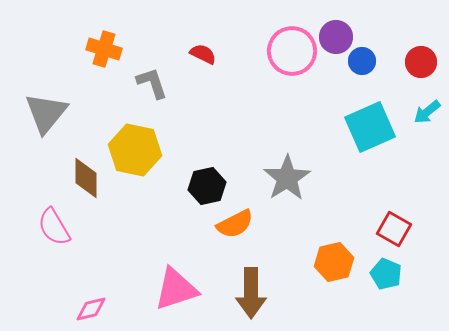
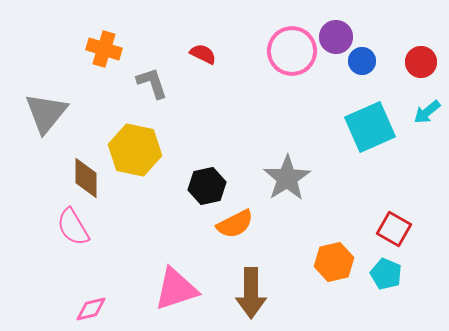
pink semicircle: moved 19 px right
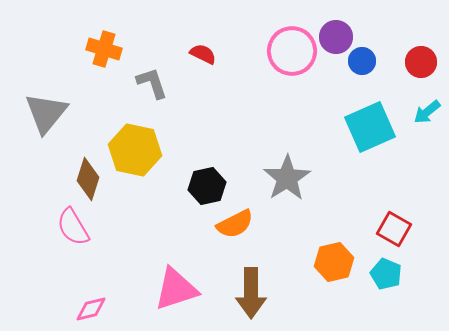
brown diamond: moved 2 px right, 1 px down; rotated 18 degrees clockwise
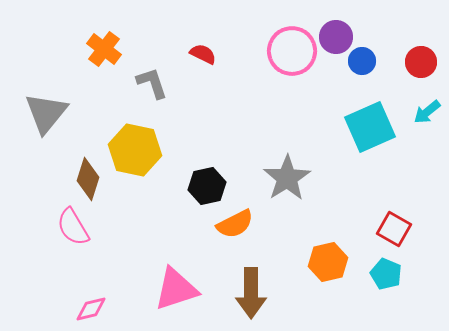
orange cross: rotated 20 degrees clockwise
orange hexagon: moved 6 px left
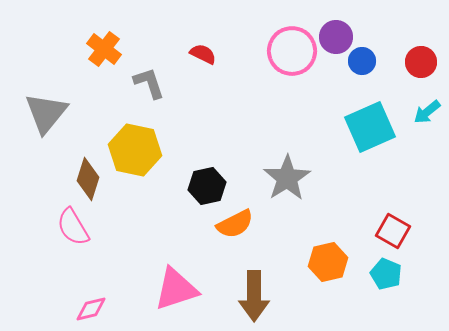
gray L-shape: moved 3 px left
red square: moved 1 px left, 2 px down
brown arrow: moved 3 px right, 3 px down
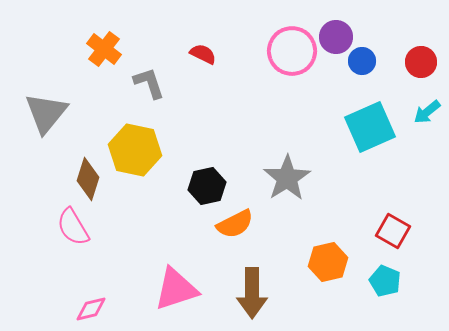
cyan pentagon: moved 1 px left, 7 px down
brown arrow: moved 2 px left, 3 px up
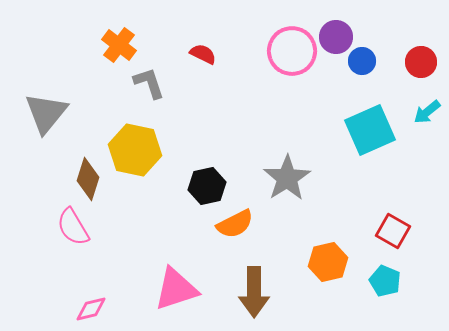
orange cross: moved 15 px right, 4 px up
cyan square: moved 3 px down
brown arrow: moved 2 px right, 1 px up
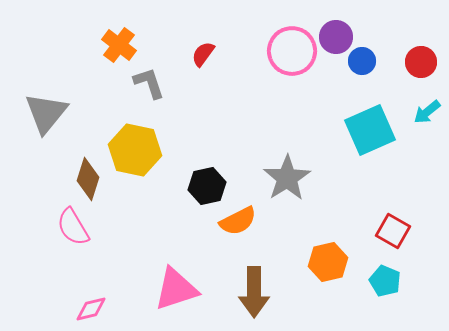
red semicircle: rotated 80 degrees counterclockwise
orange semicircle: moved 3 px right, 3 px up
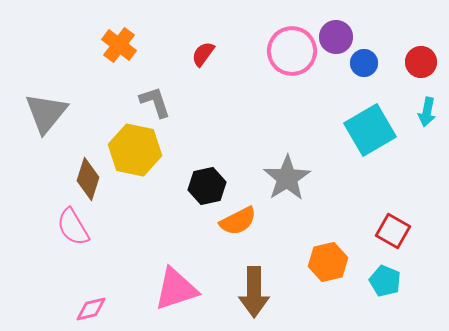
blue circle: moved 2 px right, 2 px down
gray L-shape: moved 6 px right, 19 px down
cyan arrow: rotated 40 degrees counterclockwise
cyan square: rotated 6 degrees counterclockwise
